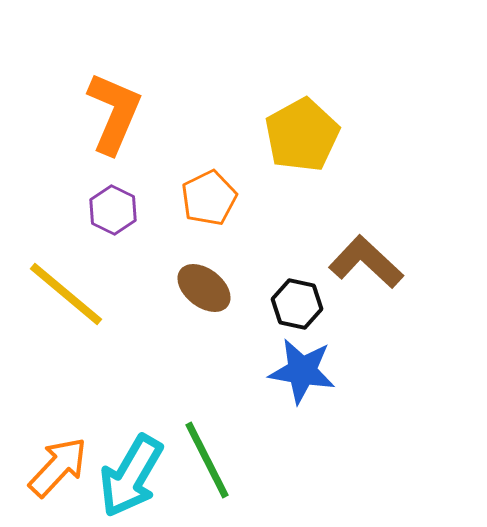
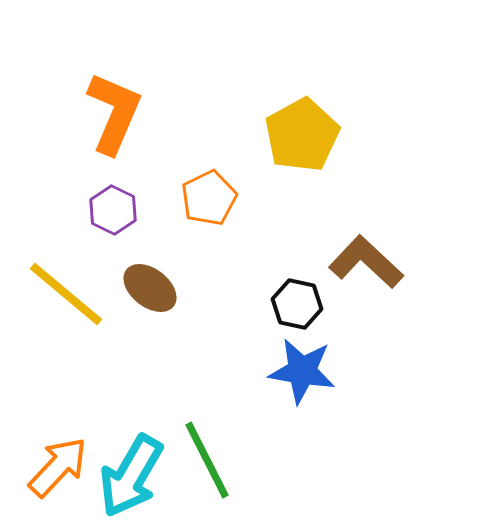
brown ellipse: moved 54 px left
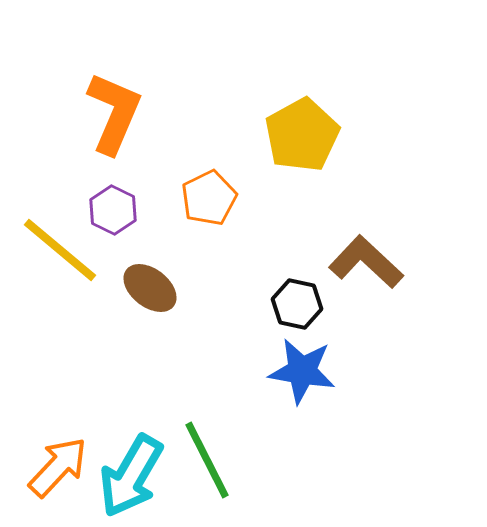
yellow line: moved 6 px left, 44 px up
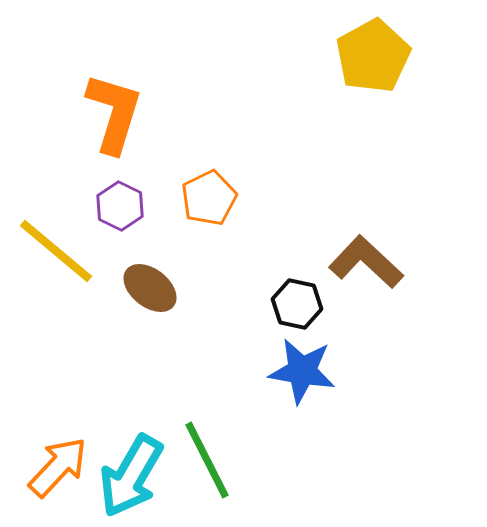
orange L-shape: rotated 6 degrees counterclockwise
yellow pentagon: moved 71 px right, 79 px up
purple hexagon: moved 7 px right, 4 px up
yellow line: moved 4 px left, 1 px down
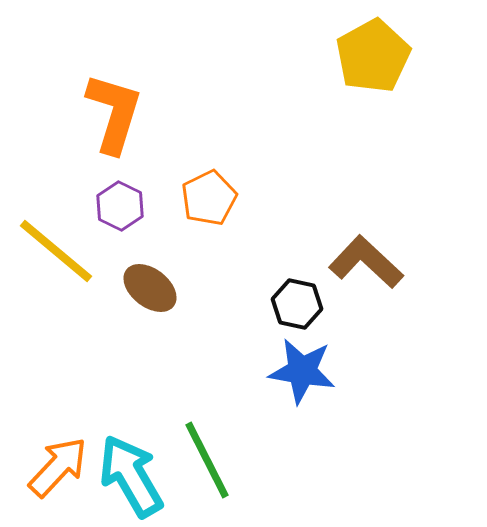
cyan arrow: rotated 120 degrees clockwise
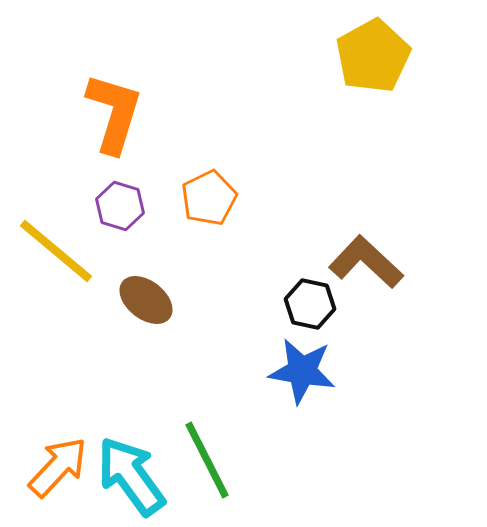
purple hexagon: rotated 9 degrees counterclockwise
brown ellipse: moved 4 px left, 12 px down
black hexagon: moved 13 px right
cyan arrow: rotated 6 degrees counterclockwise
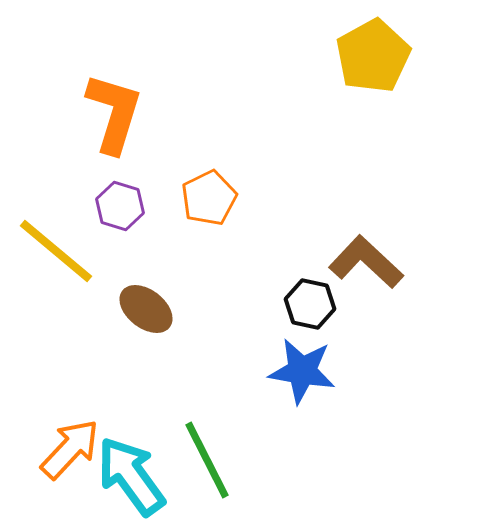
brown ellipse: moved 9 px down
orange arrow: moved 12 px right, 18 px up
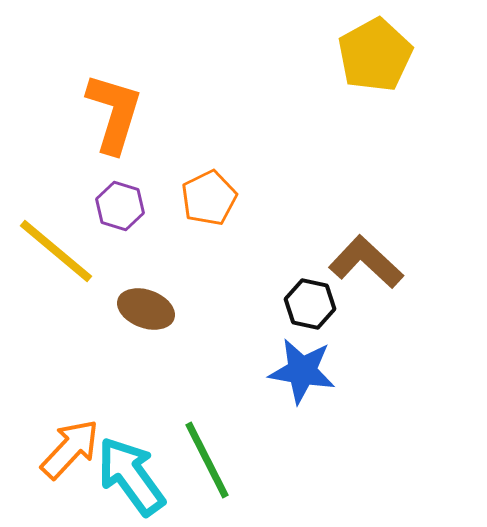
yellow pentagon: moved 2 px right, 1 px up
brown ellipse: rotated 18 degrees counterclockwise
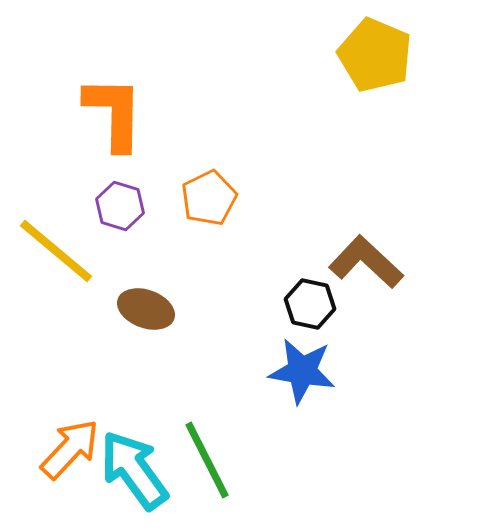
yellow pentagon: rotated 20 degrees counterclockwise
orange L-shape: rotated 16 degrees counterclockwise
cyan arrow: moved 3 px right, 6 px up
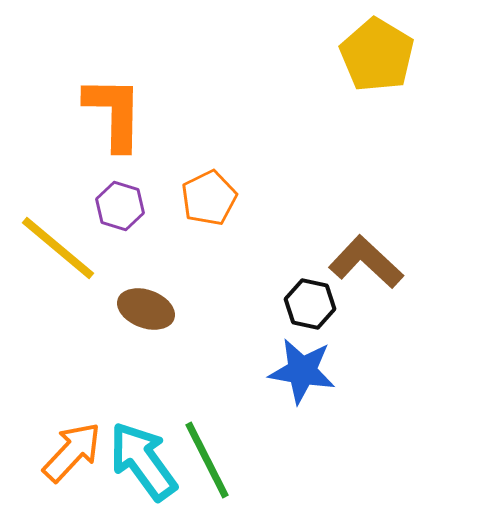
yellow pentagon: moved 2 px right; rotated 8 degrees clockwise
yellow line: moved 2 px right, 3 px up
orange arrow: moved 2 px right, 3 px down
cyan arrow: moved 9 px right, 9 px up
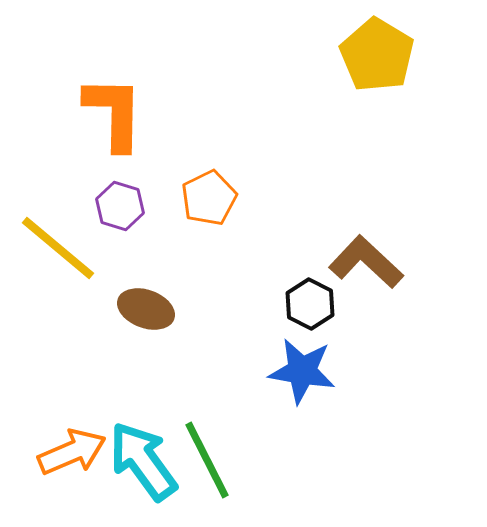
black hexagon: rotated 15 degrees clockwise
orange arrow: rotated 24 degrees clockwise
